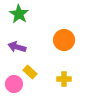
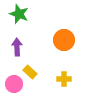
green star: rotated 12 degrees counterclockwise
purple arrow: rotated 72 degrees clockwise
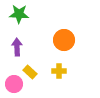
green star: rotated 18 degrees counterclockwise
yellow cross: moved 5 px left, 8 px up
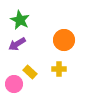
green star: moved 1 px right, 6 px down; rotated 24 degrees clockwise
purple arrow: moved 3 px up; rotated 120 degrees counterclockwise
yellow cross: moved 2 px up
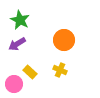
yellow cross: moved 1 px right, 1 px down; rotated 24 degrees clockwise
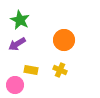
yellow rectangle: moved 1 px right, 2 px up; rotated 32 degrees counterclockwise
pink circle: moved 1 px right, 1 px down
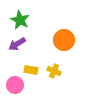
yellow cross: moved 6 px left, 1 px down
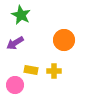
green star: moved 1 px right, 5 px up
purple arrow: moved 2 px left, 1 px up
yellow cross: rotated 24 degrees counterclockwise
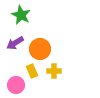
orange circle: moved 24 px left, 9 px down
yellow rectangle: moved 1 px right, 1 px down; rotated 56 degrees clockwise
pink circle: moved 1 px right
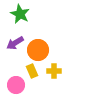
green star: moved 1 px left, 1 px up
orange circle: moved 2 px left, 1 px down
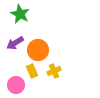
yellow cross: rotated 24 degrees counterclockwise
